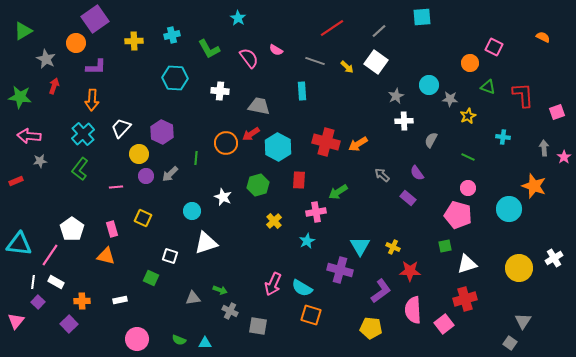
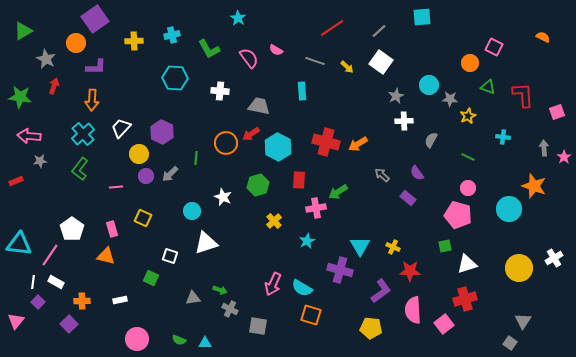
white square at (376, 62): moved 5 px right
pink cross at (316, 212): moved 4 px up
gray cross at (230, 311): moved 2 px up
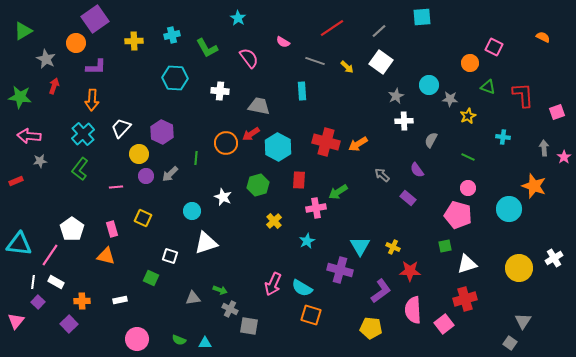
green L-shape at (209, 49): moved 2 px left, 1 px up
pink semicircle at (276, 50): moved 7 px right, 8 px up
purple semicircle at (417, 173): moved 3 px up
gray square at (258, 326): moved 9 px left
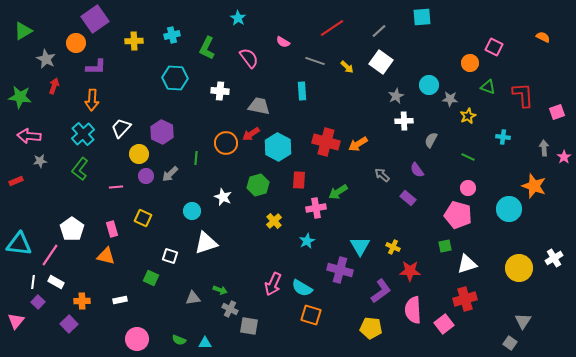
green L-shape at (207, 48): rotated 55 degrees clockwise
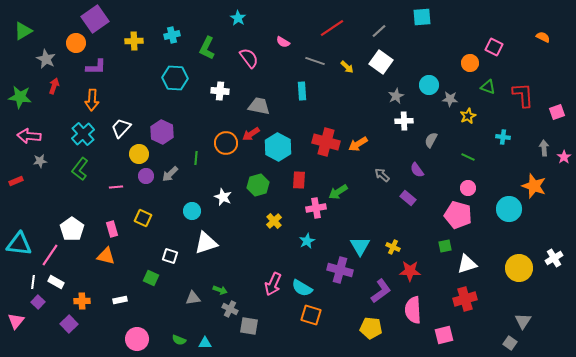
pink square at (444, 324): moved 11 px down; rotated 24 degrees clockwise
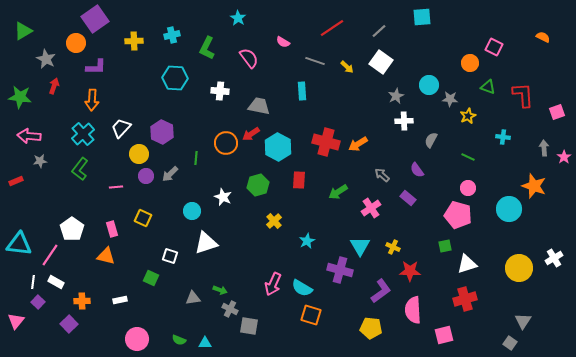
pink cross at (316, 208): moved 55 px right; rotated 24 degrees counterclockwise
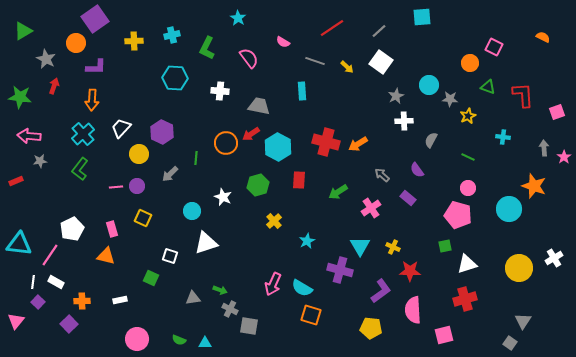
purple circle at (146, 176): moved 9 px left, 10 px down
white pentagon at (72, 229): rotated 10 degrees clockwise
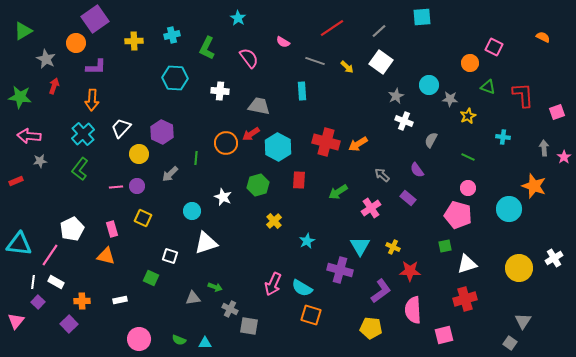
white cross at (404, 121): rotated 24 degrees clockwise
green arrow at (220, 290): moved 5 px left, 3 px up
pink circle at (137, 339): moved 2 px right
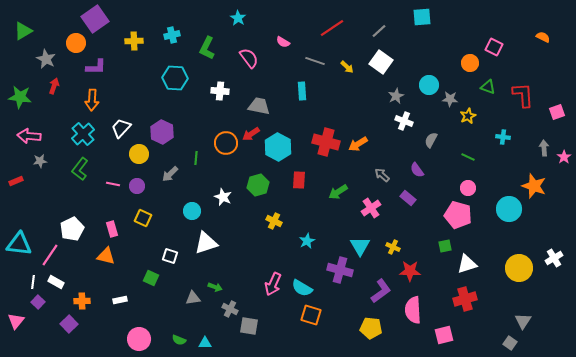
pink line at (116, 187): moved 3 px left, 3 px up; rotated 16 degrees clockwise
yellow cross at (274, 221): rotated 21 degrees counterclockwise
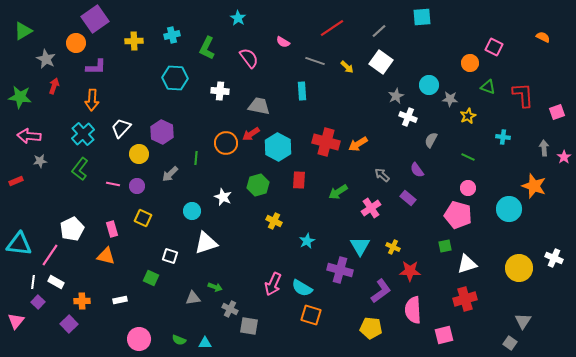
white cross at (404, 121): moved 4 px right, 4 px up
white cross at (554, 258): rotated 36 degrees counterclockwise
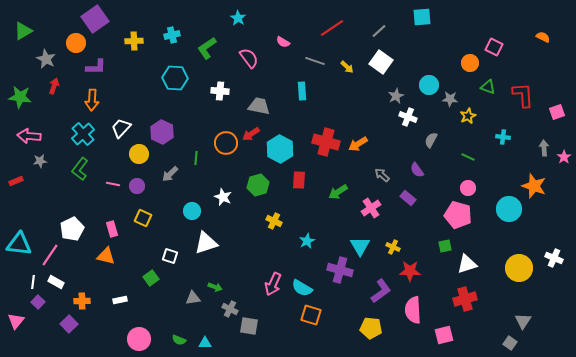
green L-shape at (207, 48): rotated 30 degrees clockwise
cyan hexagon at (278, 147): moved 2 px right, 2 px down
green square at (151, 278): rotated 28 degrees clockwise
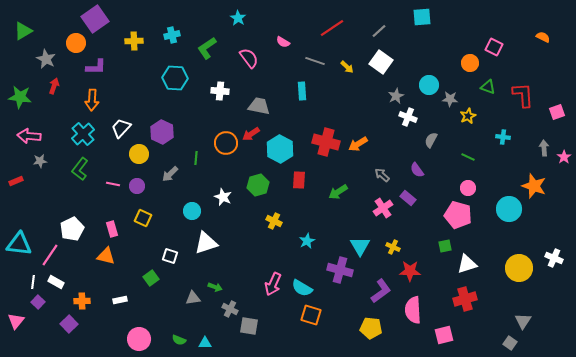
pink cross at (371, 208): moved 12 px right
